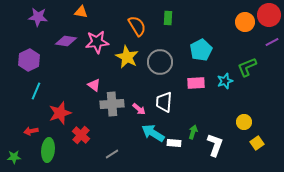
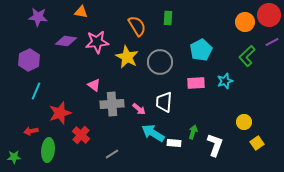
green L-shape: moved 11 px up; rotated 20 degrees counterclockwise
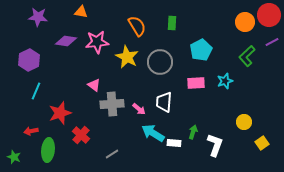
green rectangle: moved 4 px right, 5 px down
yellow square: moved 5 px right
green star: rotated 24 degrees clockwise
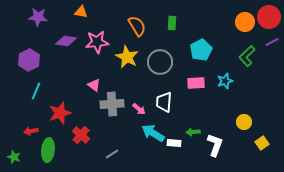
red circle: moved 2 px down
green arrow: rotated 112 degrees counterclockwise
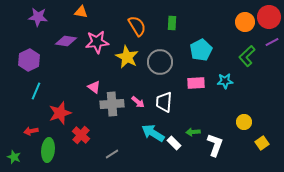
cyan star: rotated 14 degrees clockwise
pink triangle: moved 2 px down
pink arrow: moved 1 px left, 7 px up
white rectangle: rotated 40 degrees clockwise
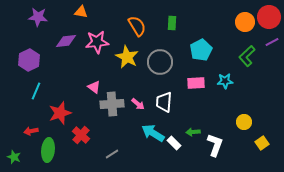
purple diamond: rotated 15 degrees counterclockwise
pink arrow: moved 2 px down
